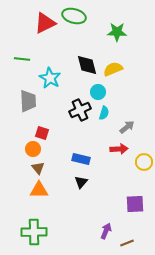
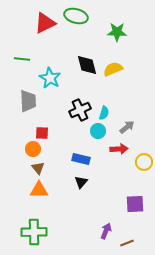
green ellipse: moved 2 px right
cyan circle: moved 39 px down
red square: rotated 16 degrees counterclockwise
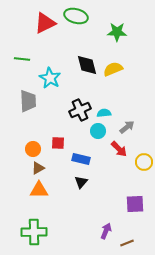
cyan semicircle: rotated 112 degrees counterclockwise
red square: moved 16 px right, 10 px down
red arrow: rotated 48 degrees clockwise
brown triangle: rotated 40 degrees clockwise
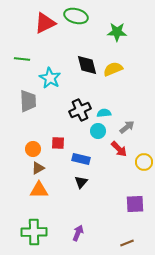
purple arrow: moved 28 px left, 2 px down
